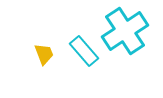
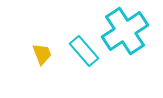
yellow trapezoid: moved 2 px left
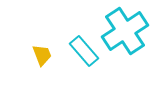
yellow trapezoid: moved 1 px down
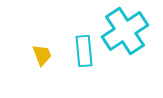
cyan rectangle: rotated 36 degrees clockwise
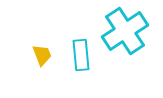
cyan rectangle: moved 3 px left, 4 px down
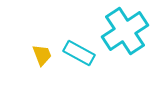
cyan rectangle: moved 2 px left, 2 px up; rotated 56 degrees counterclockwise
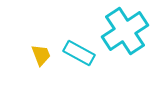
yellow trapezoid: moved 1 px left
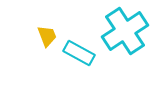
yellow trapezoid: moved 6 px right, 19 px up
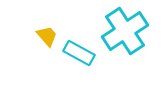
yellow trapezoid: rotated 20 degrees counterclockwise
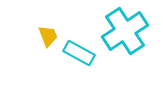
yellow trapezoid: moved 1 px right; rotated 20 degrees clockwise
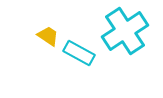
yellow trapezoid: rotated 35 degrees counterclockwise
